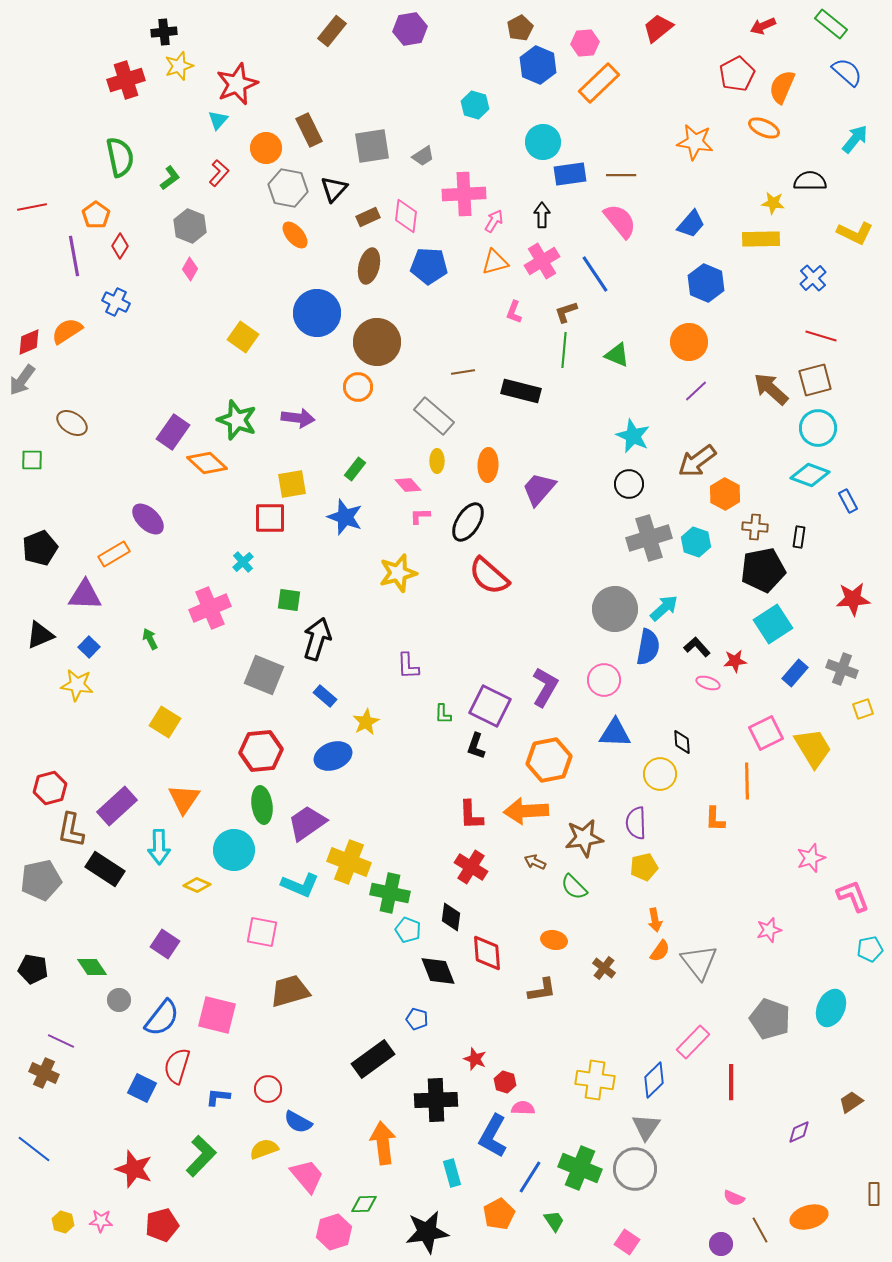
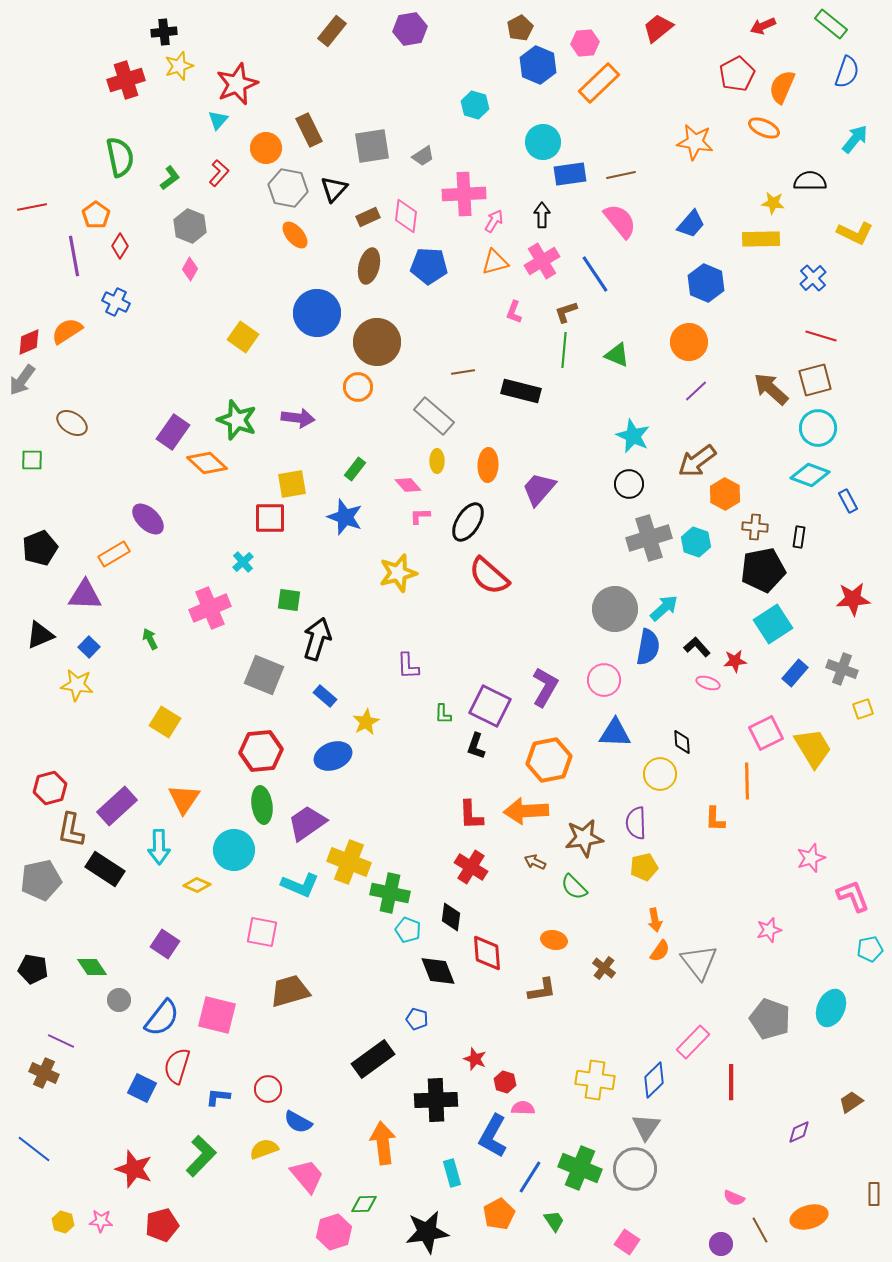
blue semicircle at (847, 72): rotated 68 degrees clockwise
brown line at (621, 175): rotated 12 degrees counterclockwise
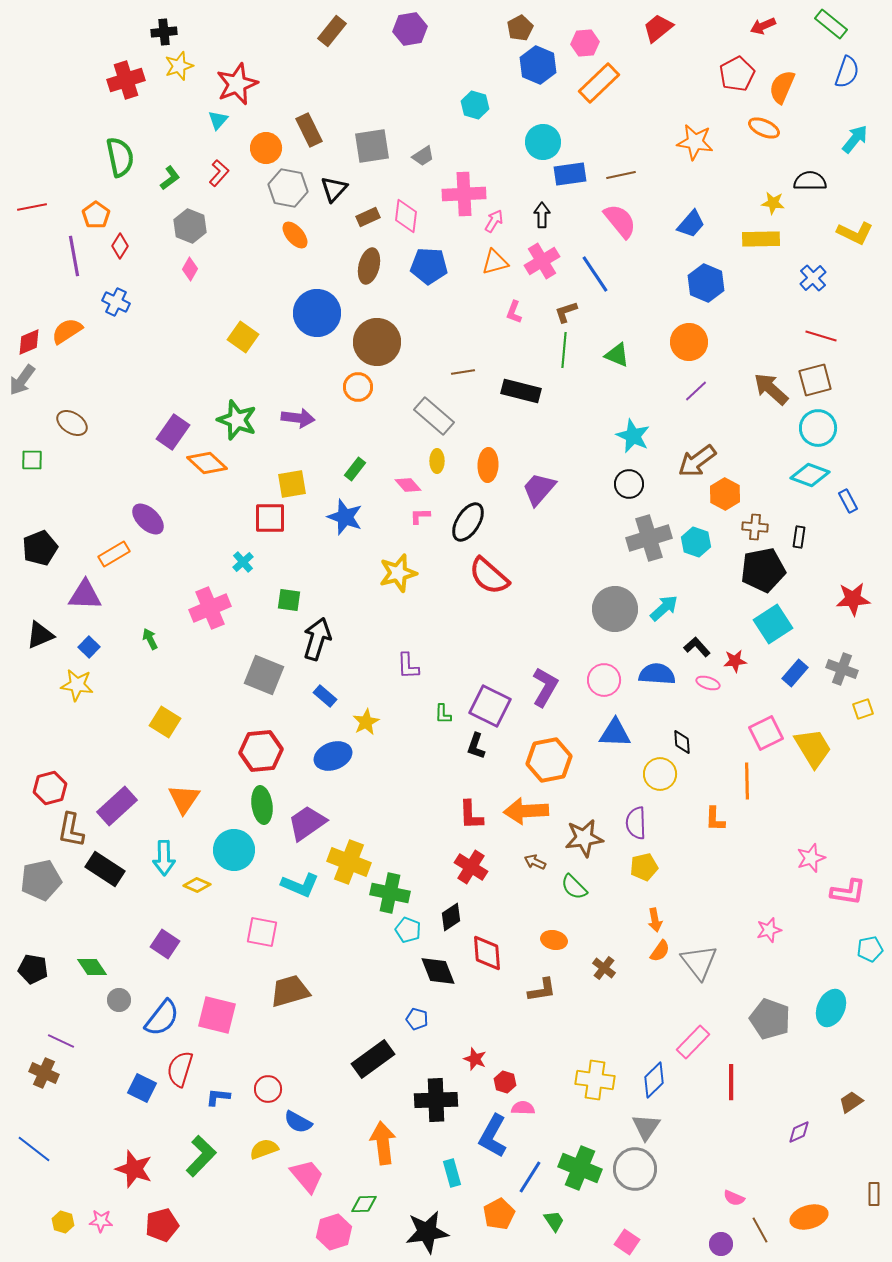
blue semicircle at (648, 647): moved 9 px right, 27 px down; rotated 96 degrees counterclockwise
cyan arrow at (159, 847): moved 5 px right, 11 px down
pink L-shape at (853, 896): moved 5 px left, 4 px up; rotated 120 degrees clockwise
black diamond at (451, 917): rotated 48 degrees clockwise
red semicircle at (177, 1066): moved 3 px right, 3 px down
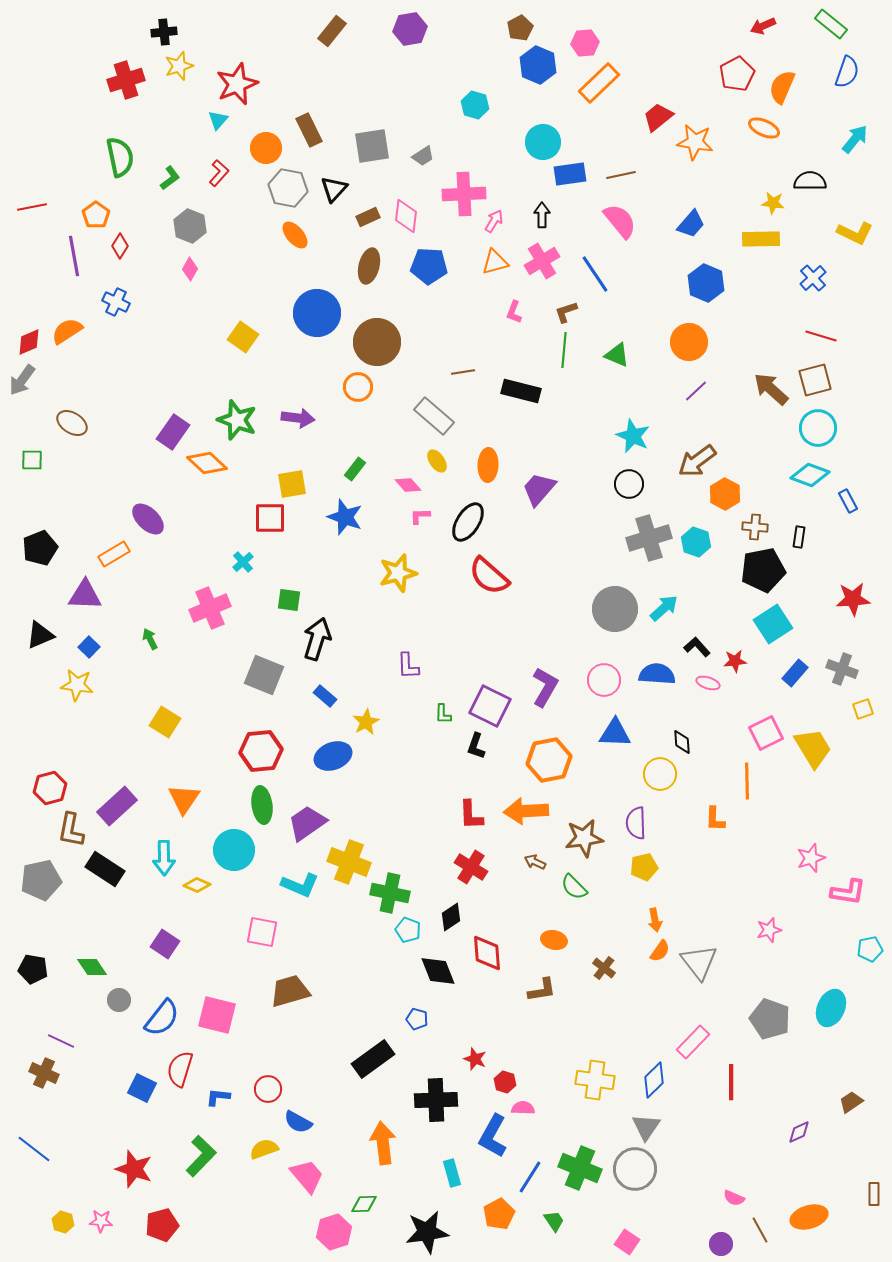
red trapezoid at (658, 28): moved 89 px down
yellow ellipse at (437, 461): rotated 35 degrees counterclockwise
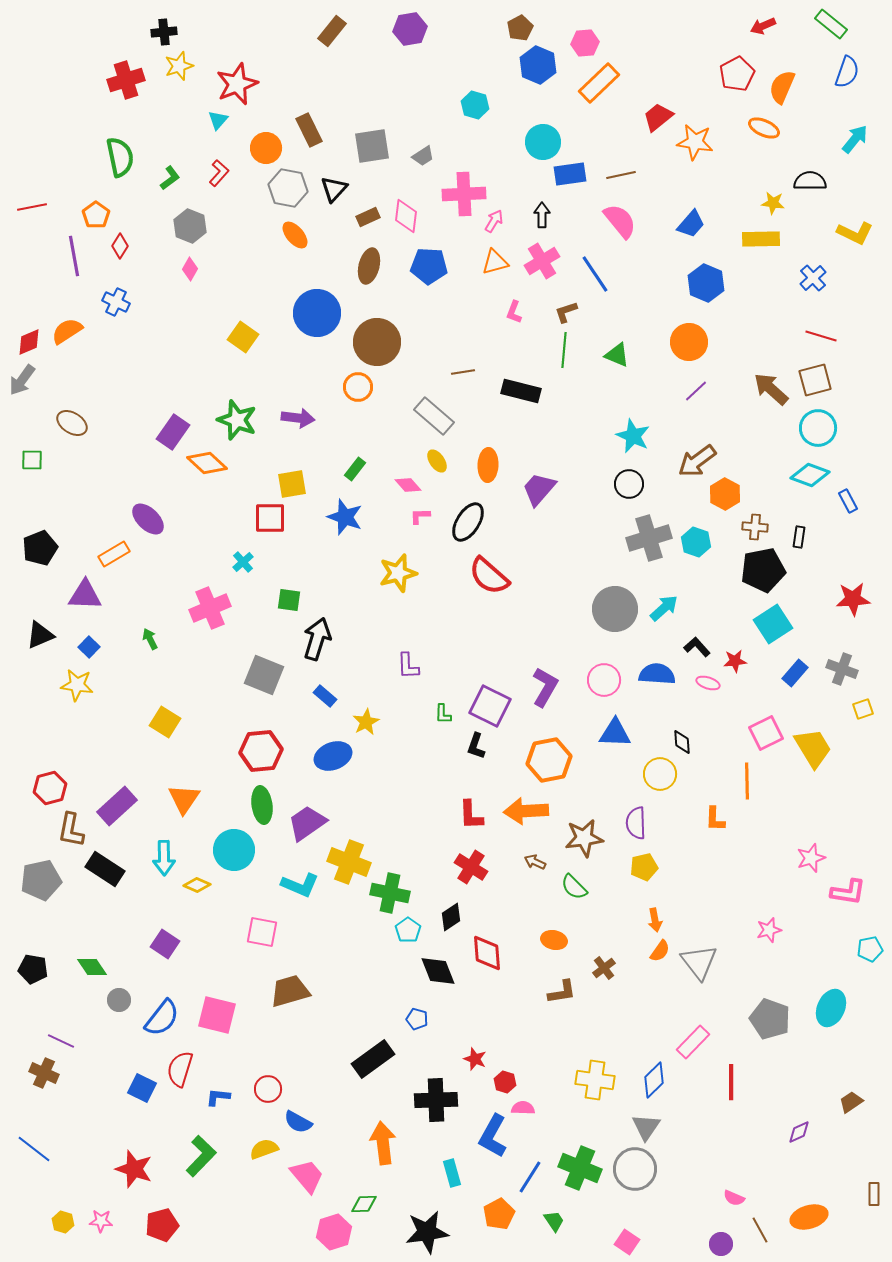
cyan pentagon at (408, 930): rotated 15 degrees clockwise
brown cross at (604, 968): rotated 15 degrees clockwise
brown L-shape at (542, 990): moved 20 px right, 2 px down
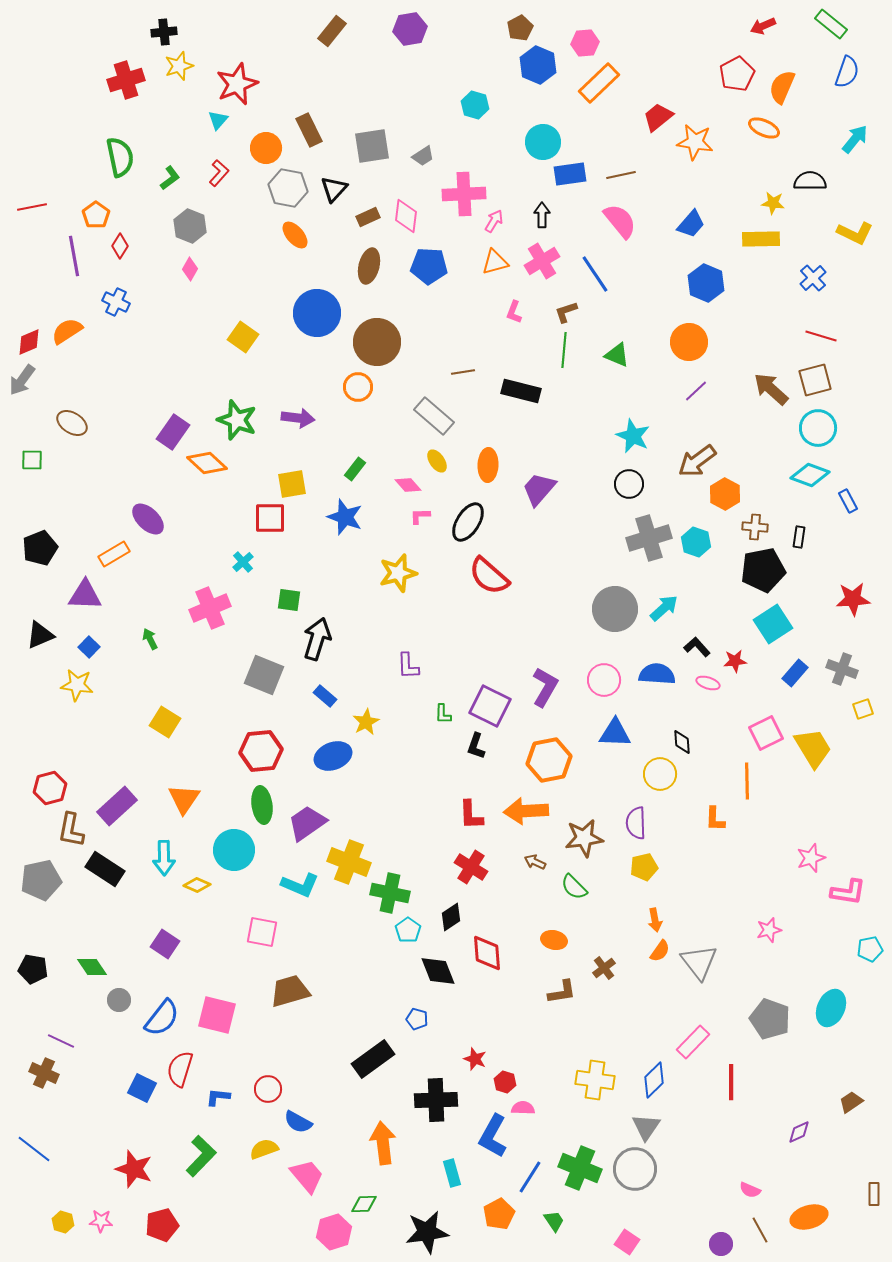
pink semicircle at (734, 1198): moved 16 px right, 8 px up
